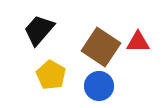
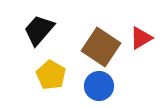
red triangle: moved 3 px right, 4 px up; rotated 30 degrees counterclockwise
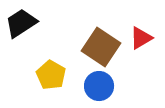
black trapezoid: moved 18 px left, 7 px up; rotated 16 degrees clockwise
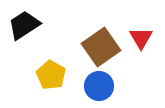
black trapezoid: moved 3 px right, 2 px down
red triangle: rotated 30 degrees counterclockwise
brown square: rotated 21 degrees clockwise
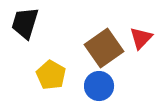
black trapezoid: moved 1 px right, 2 px up; rotated 40 degrees counterclockwise
red triangle: rotated 15 degrees clockwise
brown square: moved 3 px right, 1 px down
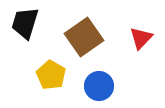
brown square: moved 20 px left, 11 px up
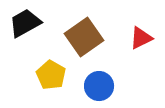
black trapezoid: rotated 44 degrees clockwise
red triangle: rotated 20 degrees clockwise
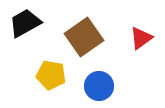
red triangle: rotated 10 degrees counterclockwise
yellow pentagon: rotated 20 degrees counterclockwise
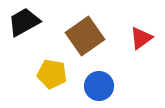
black trapezoid: moved 1 px left, 1 px up
brown square: moved 1 px right, 1 px up
yellow pentagon: moved 1 px right, 1 px up
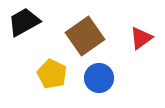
yellow pentagon: rotated 16 degrees clockwise
blue circle: moved 8 px up
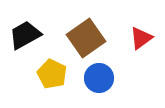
black trapezoid: moved 1 px right, 13 px down
brown square: moved 1 px right, 2 px down
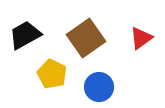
blue circle: moved 9 px down
